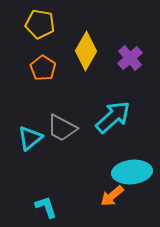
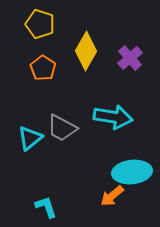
yellow pentagon: rotated 8 degrees clockwise
cyan arrow: rotated 51 degrees clockwise
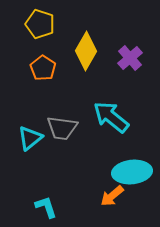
cyan arrow: moved 2 px left; rotated 150 degrees counterclockwise
gray trapezoid: rotated 20 degrees counterclockwise
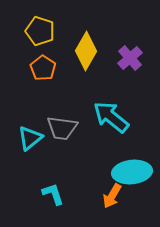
yellow pentagon: moved 7 px down
orange arrow: rotated 20 degrees counterclockwise
cyan L-shape: moved 7 px right, 13 px up
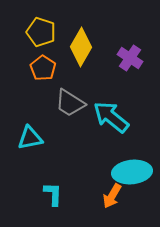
yellow pentagon: moved 1 px right, 1 px down
yellow diamond: moved 5 px left, 4 px up
purple cross: rotated 15 degrees counterclockwise
gray trapezoid: moved 8 px right, 25 px up; rotated 24 degrees clockwise
cyan triangle: rotated 28 degrees clockwise
cyan L-shape: rotated 20 degrees clockwise
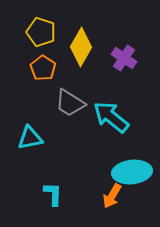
purple cross: moved 6 px left
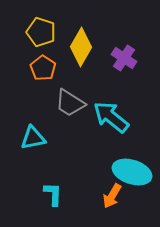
cyan triangle: moved 3 px right
cyan ellipse: rotated 24 degrees clockwise
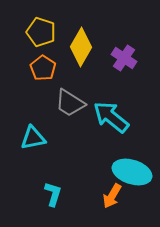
cyan L-shape: rotated 15 degrees clockwise
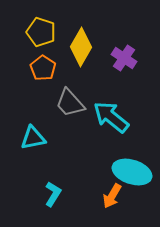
gray trapezoid: rotated 16 degrees clockwise
cyan L-shape: rotated 15 degrees clockwise
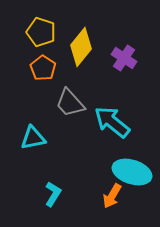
yellow diamond: rotated 9 degrees clockwise
cyan arrow: moved 1 px right, 5 px down
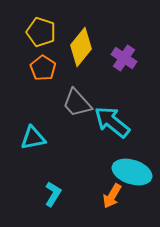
gray trapezoid: moved 7 px right
